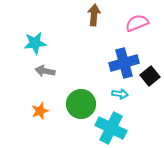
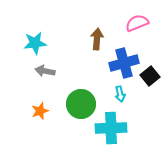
brown arrow: moved 3 px right, 24 px down
cyan arrow: rotated 70 degrees clockwise
cyan cross: rotated 28 degrees counterclockwise
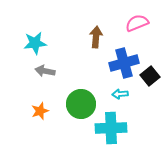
brown arrow: moved 1 px left, 2 px up
cyan arrow: rotated 98 degrees clockwise
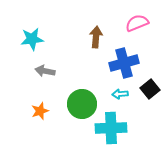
cyan star: moved 3 px left, 4 px up
black square: moved 13 px down
green circle: moved 1 px right
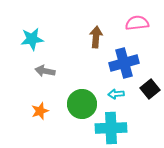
pink semicircle: rotated 15 degrees clockwise
cyan arrow: moved 4 px left
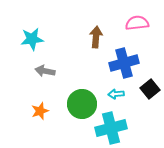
cyan cross: rotated 12 degrees counterclockwise
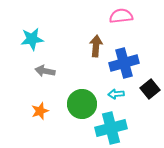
pink semicircle: moved 16 px left, 7 px up
brown arrow: moved 9 px down
